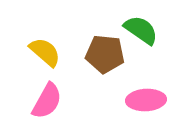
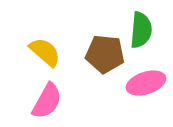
green semicircle: rotated 60 degrees clockwise
pink ellipse: moved 17 px up; rotated 15 degrees counterclockwise
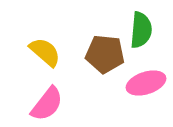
pink semicircle: moved 3 px down; rotated 9 degrees clockwise
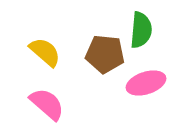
pink semicircle: rotated 87 degrees counterclockwise
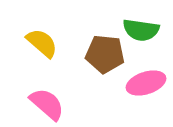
green semicircle: rotated 93 degrees clockwise
yellow semicircle: moved 3 px left, 9 px up
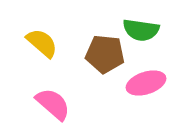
pink semicircle: moved 6 px right
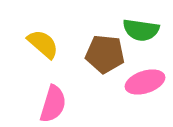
yellow semicircle: moved 1 px right, 1 px down
pink ellipse: moved 1 px left, 1 px up
pink semicircle: rotated 66 degrees clockwise
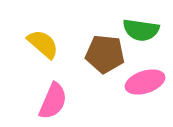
pink semicircle: moved 3 px up; rotated 6 degrees clockwise
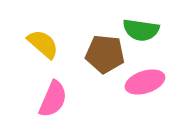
pink semicircle: moved 2 px up
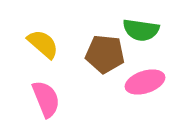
pink semicircle: moved 7 px left; rotated 45 degrees counterclockwise
